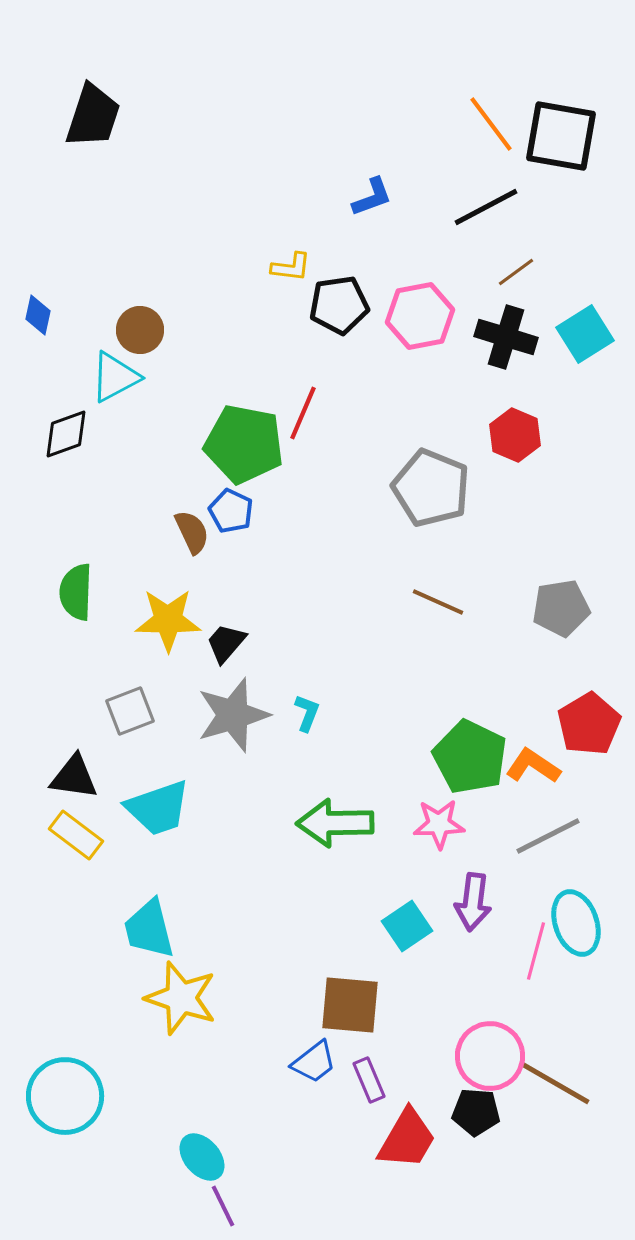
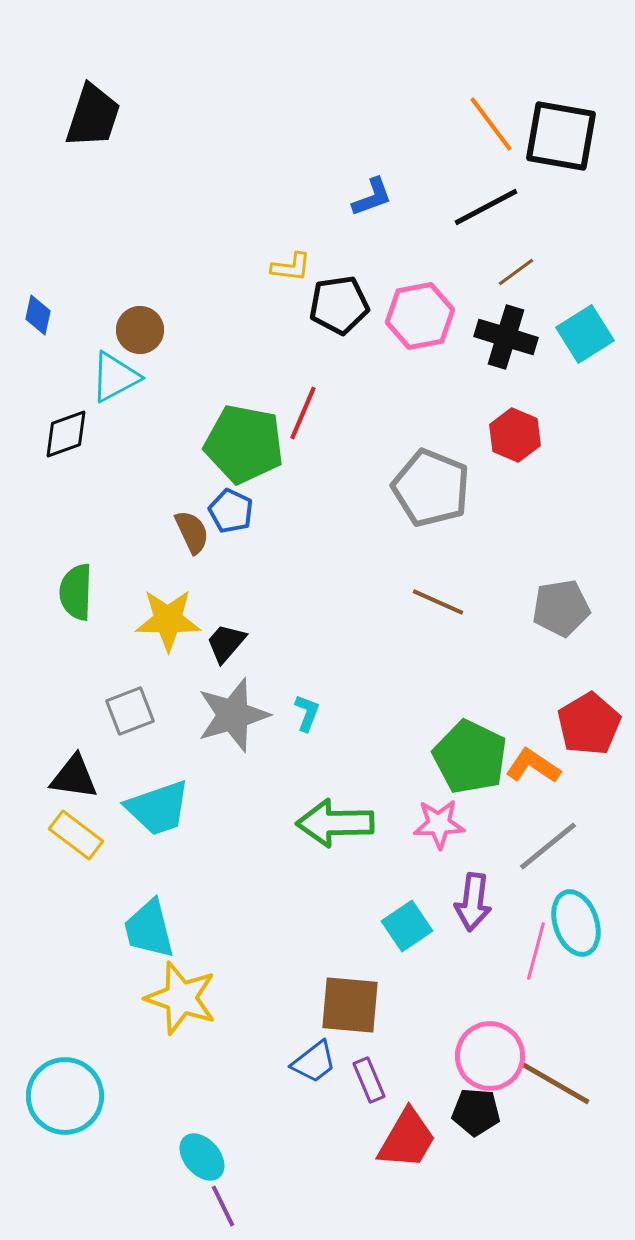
gray line at (548, 836): moved 10 px down; rotated 12 degrees counterclockwise
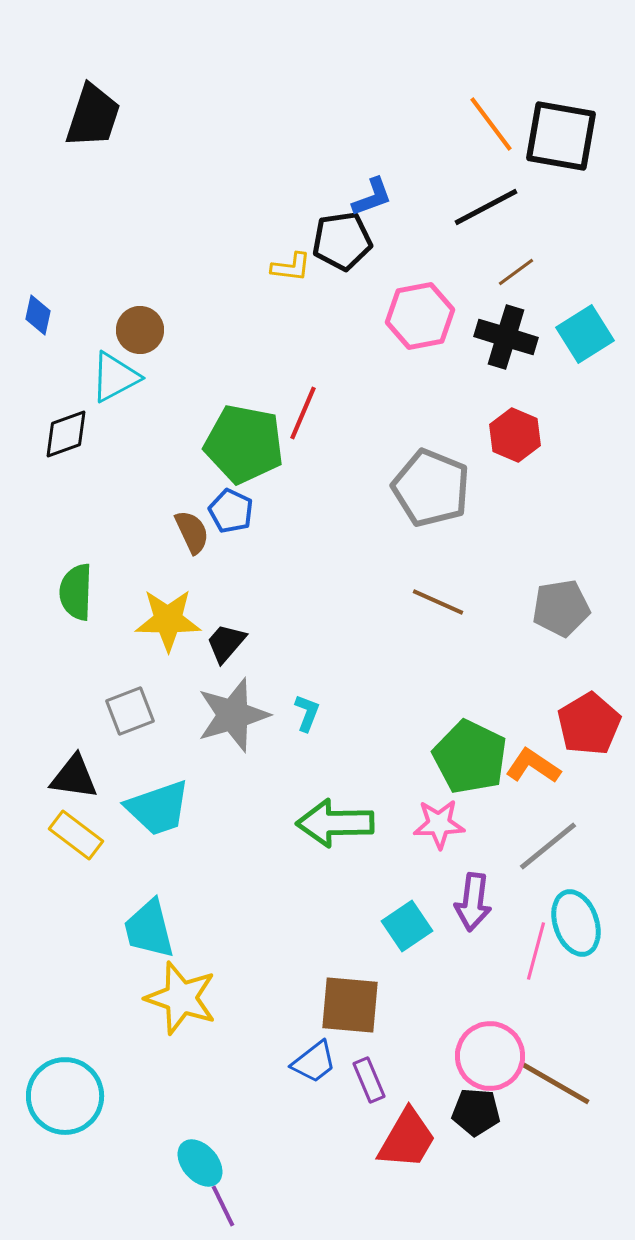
black pentagon at (339, 305): moved 3 px right, 64 px up
cyan ellipse at (202, 1157): moved 2 px left, 6 px down
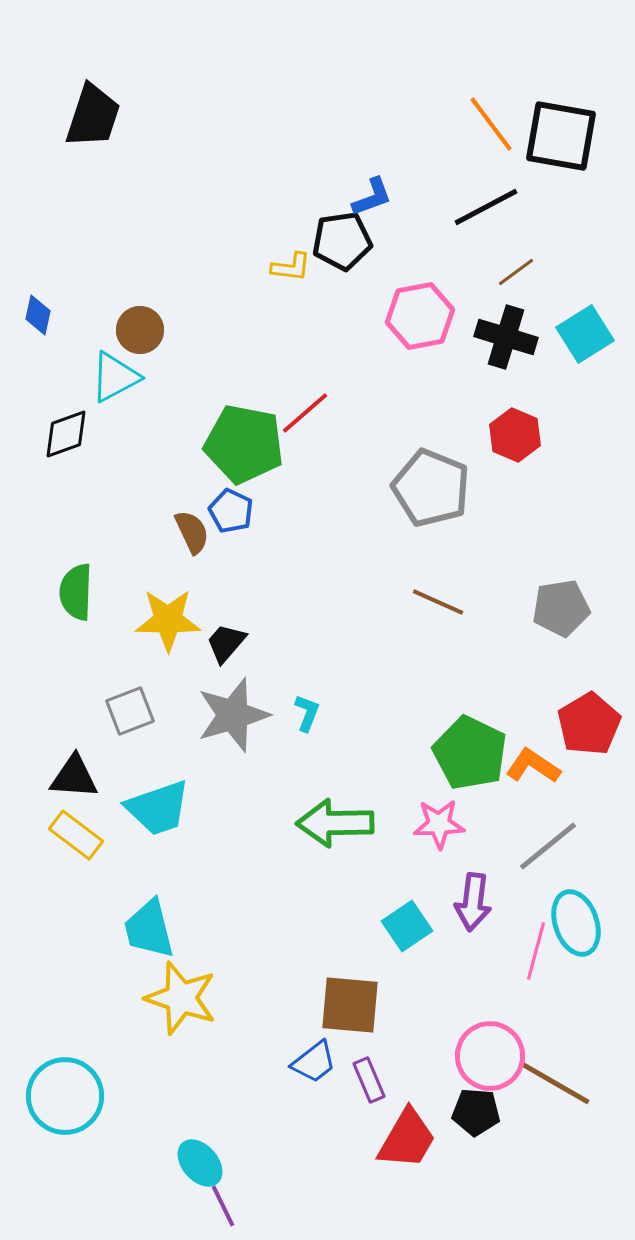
red line at (303, 413): moved 2 px right; rotated 26 degrees clockwise
green pentagon at (470, 757): moved 4 px up
black triangle at (74, 777): rotated 4 degrees counterclockwise
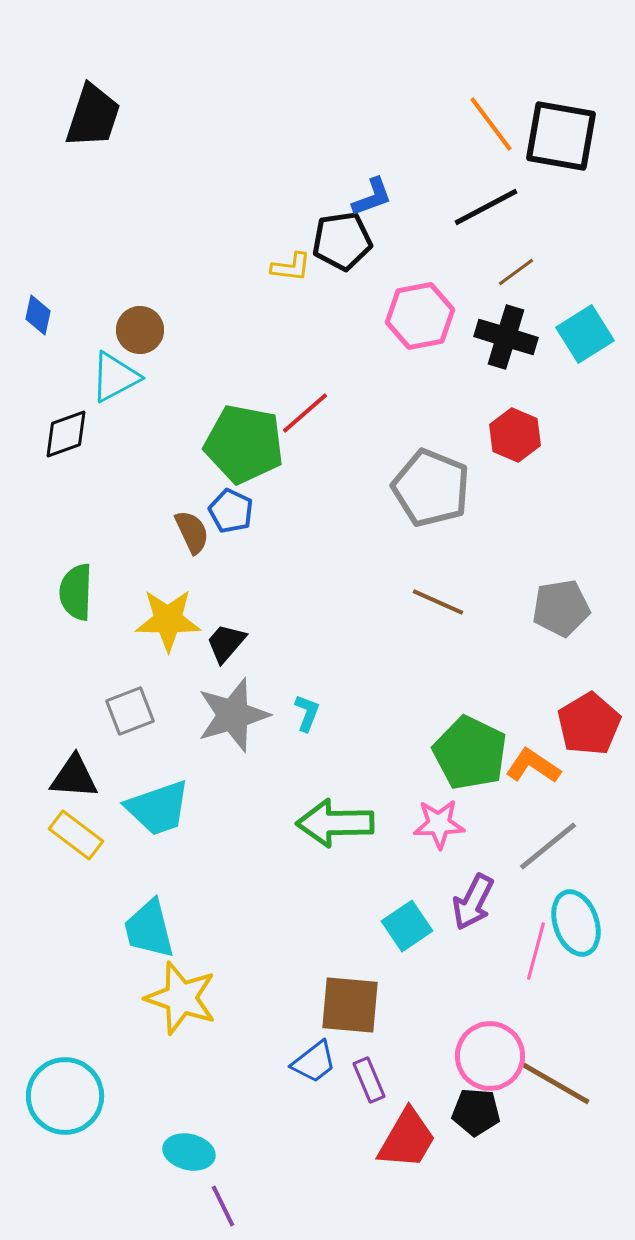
purple arrow at (473, 902): rotated 20 degrees clockwise
cyan ellipse at (200, 1163): moved 11 px left, 11 px up; rotated 36 degrees counterclockwise
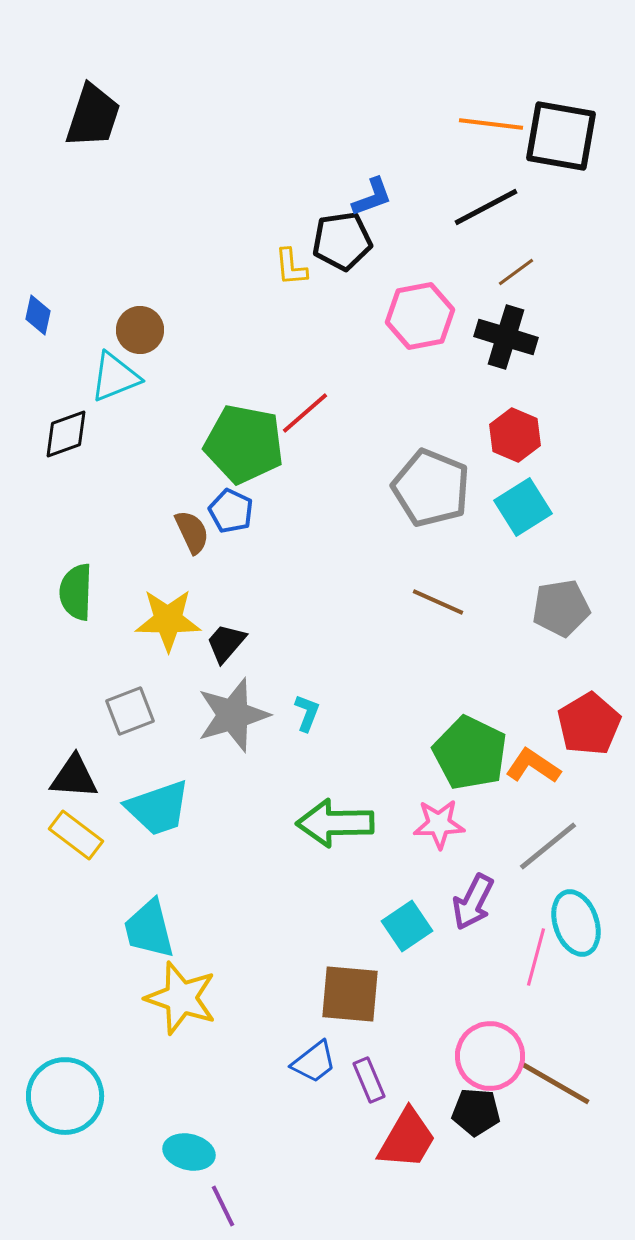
orange line at (491, 124): rotated 46 degrees counterclockwise
yellow L-shape at (291, 267): rotated 78 degrees clockwise
cyan square at (585, 334): moved 62 px left, 173 px down
cyan triangle at (115, 377): rotated 6 degrees clockwise
pink line at (536, 951): moved 6 px down
brown square at (350, 1005): moved 11 px up
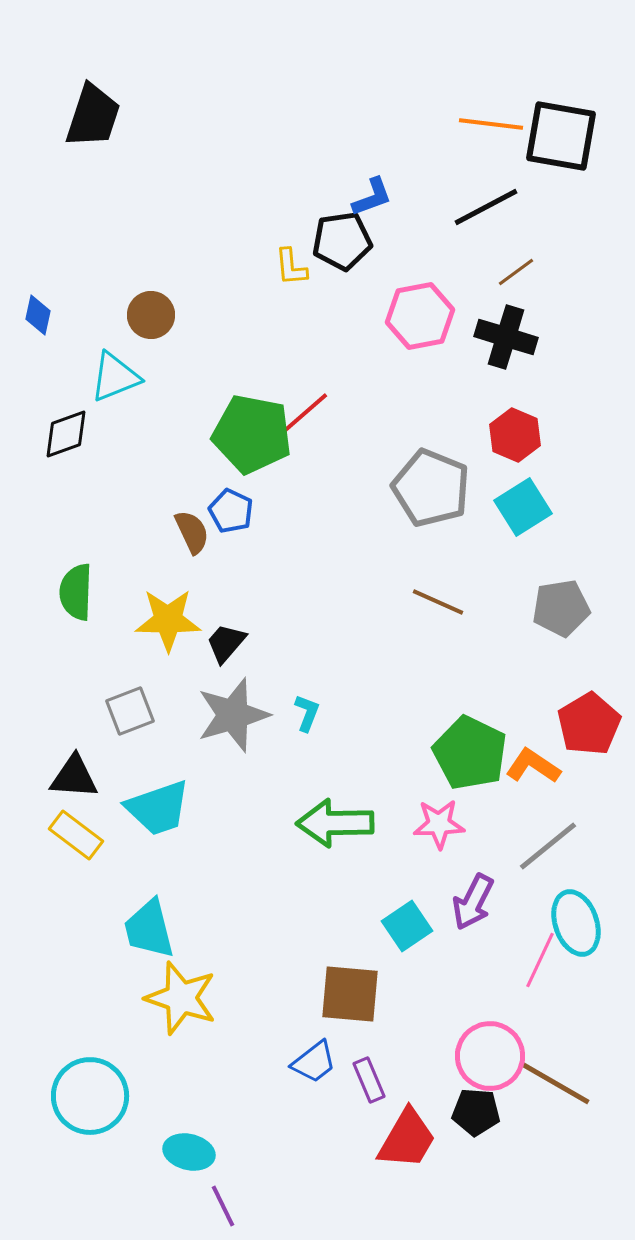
brown circle at (140, 330): moved 11 px right, 15 px up
green pentagon at (244, 444): moved 8 px right, 10 px up
pink line at (536, 957): moved 4 px right, 3 px down; rotated 10 degrees clockwise
cyan circle at (65, 1096): moved 25 px right
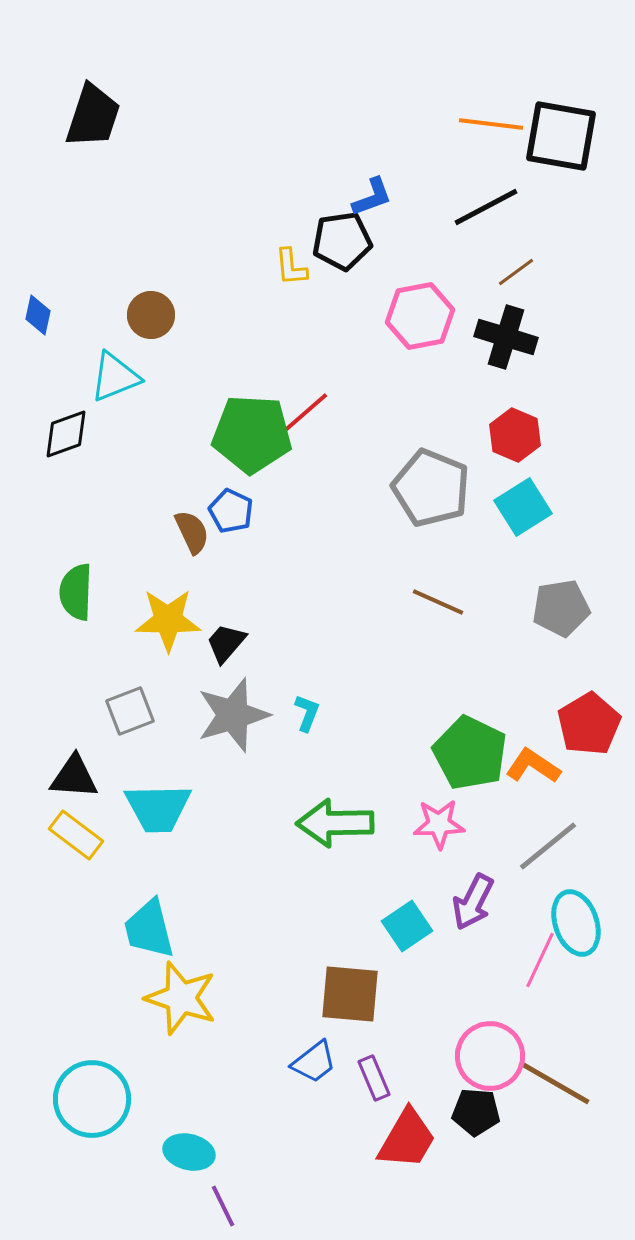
green pentagon at (252, 434): rotated 8 degrees counterclockwise
cyan trapezoid at (158, 808): rotated 18 degrees clockwise
purple rectangle at (369, 1080): moved 5 px right, 2 px up
cyan circle at (90, 1096): moved 2 px right, 3 px down
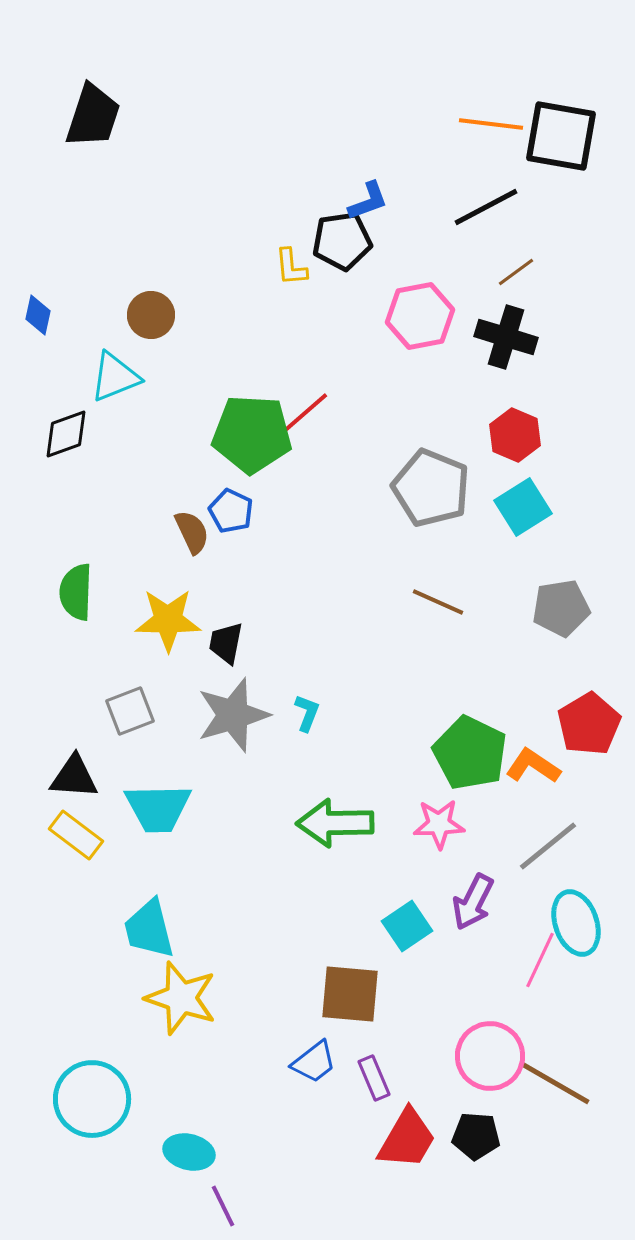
blue L-shape at (372, 197): moved 4 px left, 4 px down
black trapezoid at (226, 643): rotated 30 degrees counterclockwise
black pentagon at (476, 1112): moved 24 px down
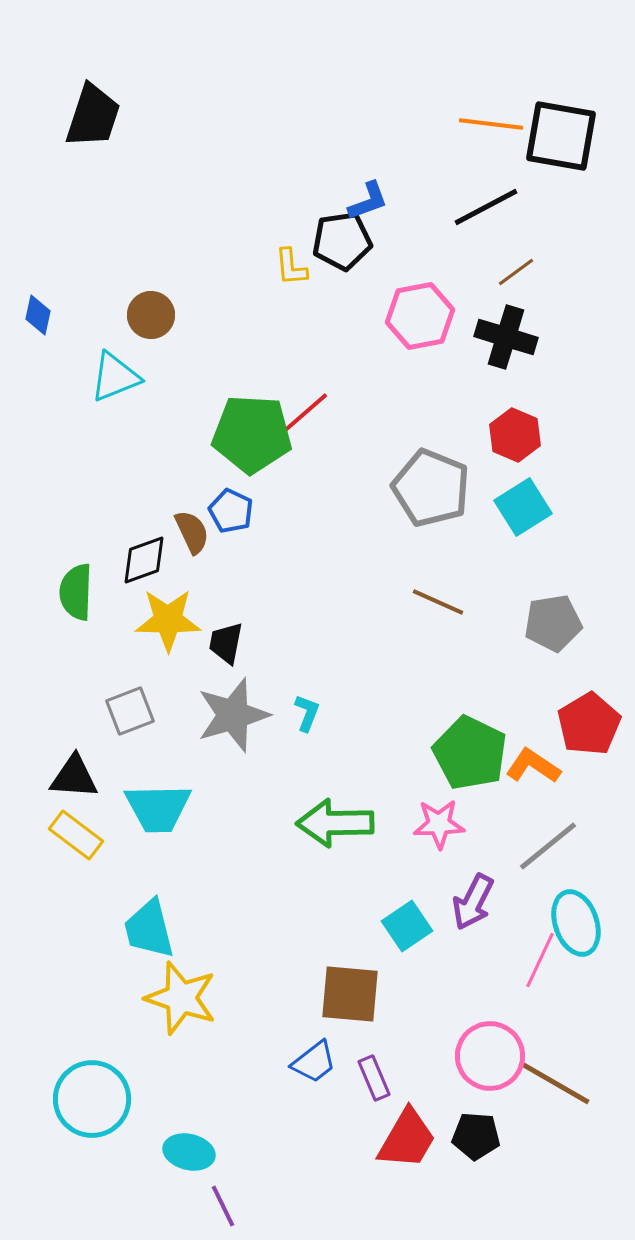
black diamond at (66, 434): moved 78 px right, 126 px down
gray pentagon at (561, 608): moved 8 px left, 15 px down
